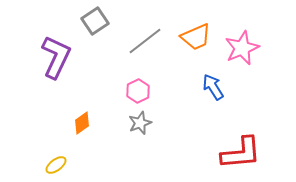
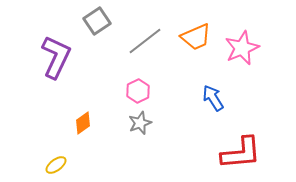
gray square: moved 2 px right
blue arrow: moved 11 px down
orange diamond: moved 1 px right
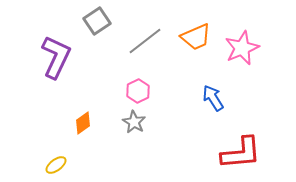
gray star: moved 6 px left, 1 px up; rotated 20 degrees counterclockwise
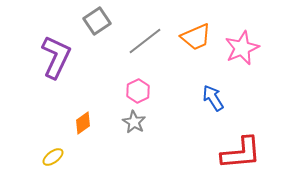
yellow ellipse: moved 3 px left, 8 px up
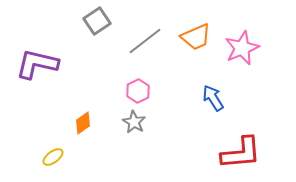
purple L-shape: moved 19 px left, 7 px down; rotated 102 degrees counterclockwise
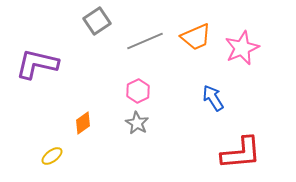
gray line: rotated 15 degrees clockwise
gray star: moved 3 px right, 1 px down
yellow ellipse: moved 1 px left, 1 px up
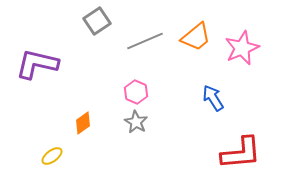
orange trapezoid: rotated 16 degrees counterclockwise
pink hexagon: moved 2 px left, 1 px down; rotated 10 degrees counterclockwise
gray star: moved 1 px left, 1 px up
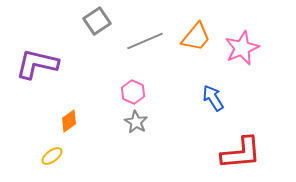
orange trapezoid: rotated 12 degrees counterclockwise
pink hexagon: moved 3 px left
orange diamond: moved 14 px left, 2 px up
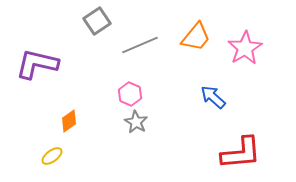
gray line: moved 5 px left, 4 px down
pink star: moved 3 px right; rotated 8 degrees counterclockwise
pink hexagon: moved 3 px left, 2 px down
blue arrow: moved 1 px up; rotated 16 degrees counterclockwise
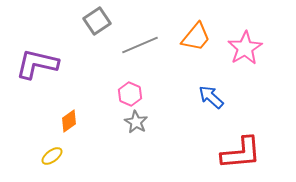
blue arrow: moved 2 px left
